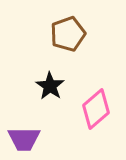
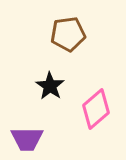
brown pentagon: rotated 12 degrees clockwise
purple trapezoid: moved 3 px right
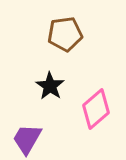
brown pentagon: moved 3 px left
purple trapezoid: rotated 120 degrees clockwise
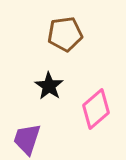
black star: moved 1 px left
purple trapezoid: rotated 12 degrees counterclockwise
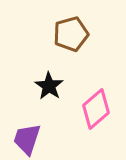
brown pentagon: moved 6 px right; rotated 8 degrees counterclockwise
